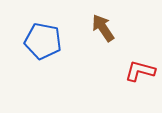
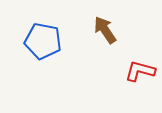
brown arrow: moved 2 px right, 2 px down
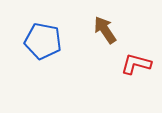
red L-shape: moved 4 px left, 7 px up
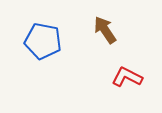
red L-shape: moved 9 px left, 13 px down; rotated 12 degrees clockwise
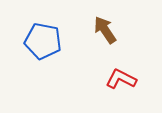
red L-shape: moved 6 px left, 2 px down
